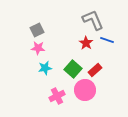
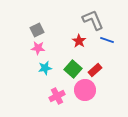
red star: moved 7 px left, 2 px up
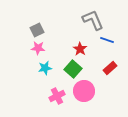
red star: moved 1 px right, 8 px down
red rectangle: moved 15 px right, 2 px up
pink circle: moved 1 px left, 1 px down
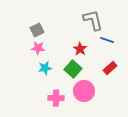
gray L-shape: rotated 10 degrees clockwise
pink cross: moved 1 px left, 2 px down; rotated 28 degrees clockwise
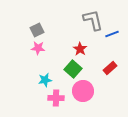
blue line: moved 5 px right, 6 px up; rotated 40 degrees counterclockwise
cyan star: moved 12 px down
pink circle: moved 1 px left
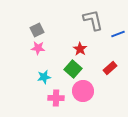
blue line: moved 6 px right
cyan star: moved 1 px left, 3 px up
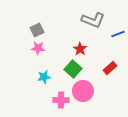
gray L-shape: rotated 125 degrees clockwise
pink cross: moved 5 px right, 2 px down
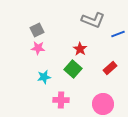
pink circle: moved 20 px right, 13 px down
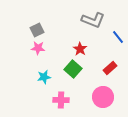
blue line: moved 3 px down; rotated 72 degrees clockwise
pink circle: moved 7 px up
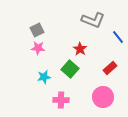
green square: moved 3 px left
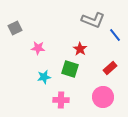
gray square: moved 22 px left, 2 px up
blue line: moved 3 px left, 2 px up
green square: rotated 24 degrees counterclockwise
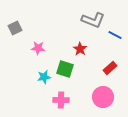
blue line: rotated 24 degrees counterclockwise
green square: moved 5 px left
